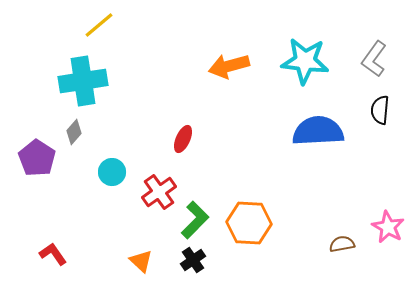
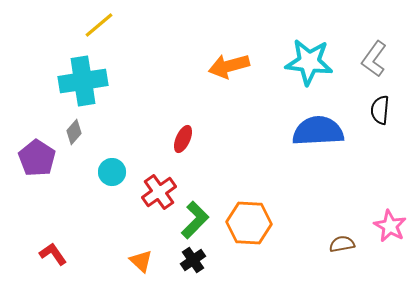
cyan star: moved 4 px right, 1 px down
pink star: moved 2 px right, 1 px up
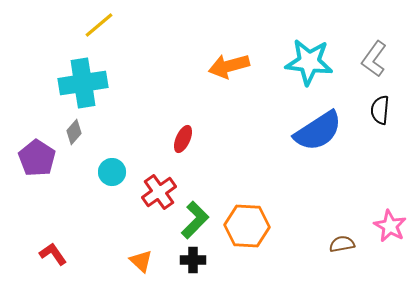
cyan cross: moved 2 px down
blue semicircle: rotated 150 degrees clockwise
orange hexagon: moved 2 px left, 3 px down
black cross: rotated 35 degrees clockwise
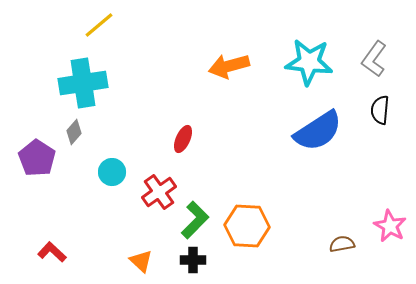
red L-shape: moved 1 px left, 2 px up; rotated 12 degrees counterclockwise
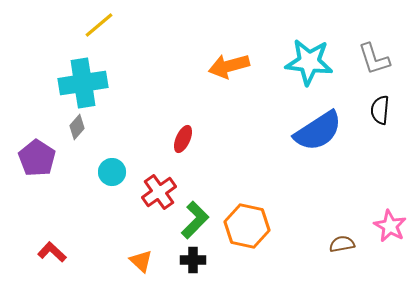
gray L-shape: rotated 54 degrees counterclockwise
gray diamond: moved 3 px right, 5 px up
orange hexagon: rotated 9 degrees clockwise
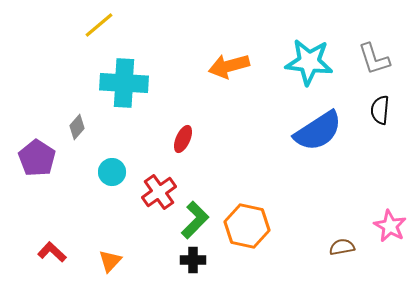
cyan cross: moved 41 px right; rotated 12 degrees clockwise
brown semicircle: moved 3 px down
orange triangle: moved 31 px left; rotated 30 degrees clockwise
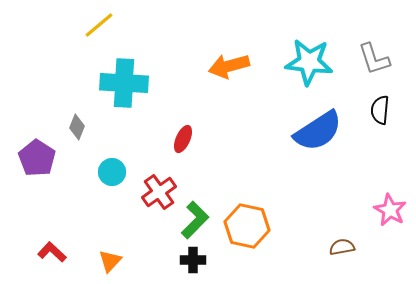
gray diamond: rotated 20 degrees counterclockwise
pink star: moved 16 px up
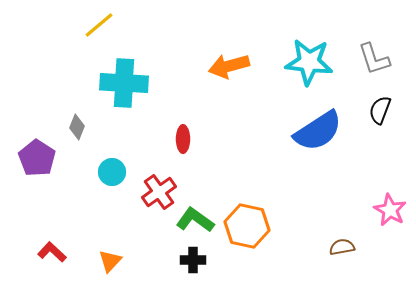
black semicircle: rotated 16 degrees clockwise
red ellipse: rotated 24 degrees counterclockwise
green L-shape: rotated 99 degrees counterclockwise
